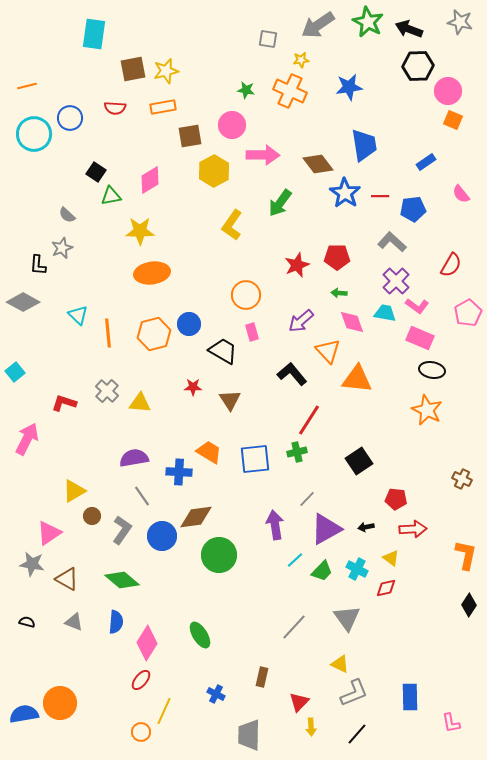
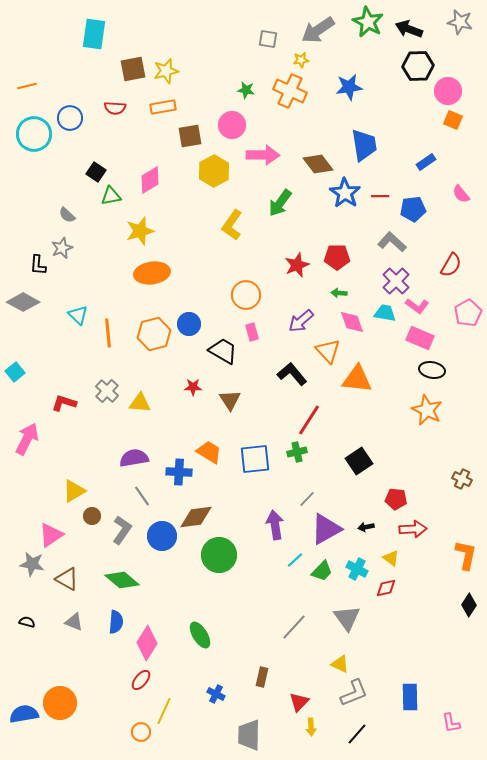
gray arrow at (318, 25): moved 5 px down
yellow star at (140, 231): rotated 16 degrees counterclockwise
pink triangle at (49, 533): moved 2 px right, 2 px down
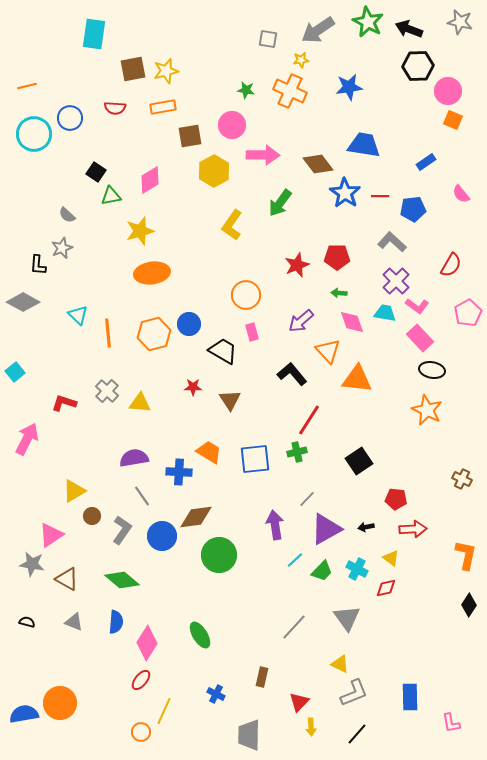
blue trapezoid at (364, 145): rotated 72 degrees counterclockwise
pink rectangle at (420, 338): rotated 24 degrees clockwise
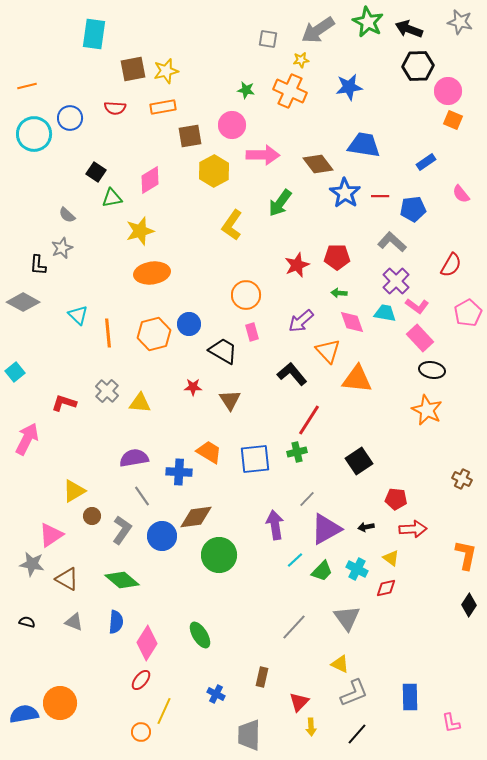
green triangle at (111, 196): moved 1 px right, 2 px down
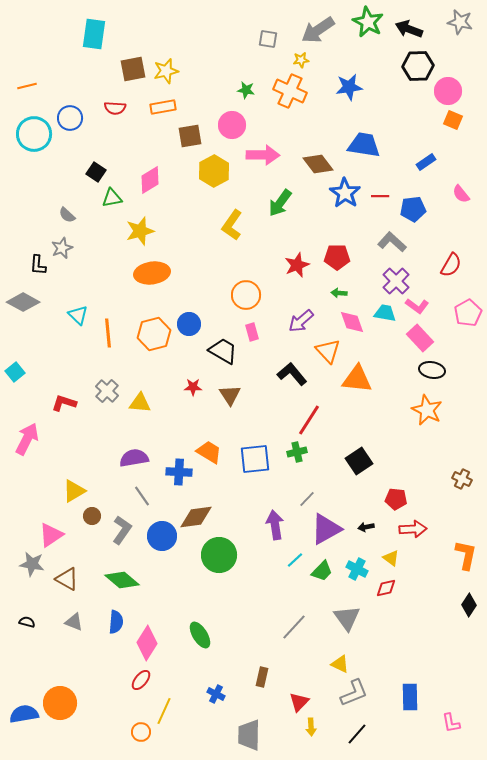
brown triangle at (230, 400): moved 5 px up
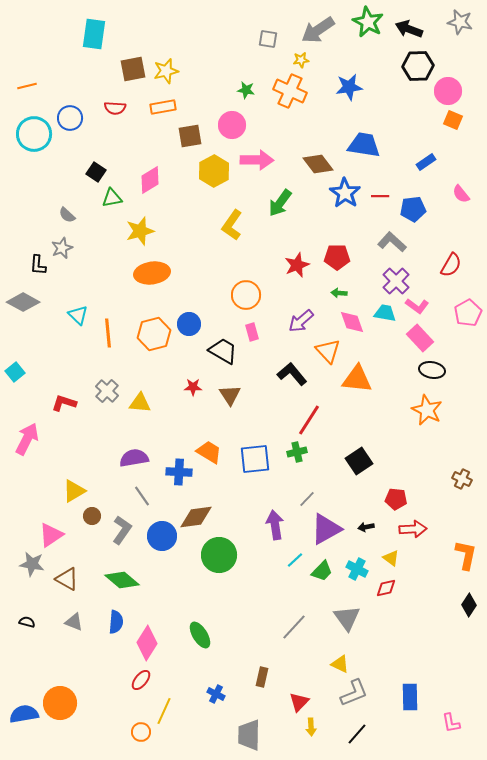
pink arrow at (263, 155): moved 6 px left, 5 px down
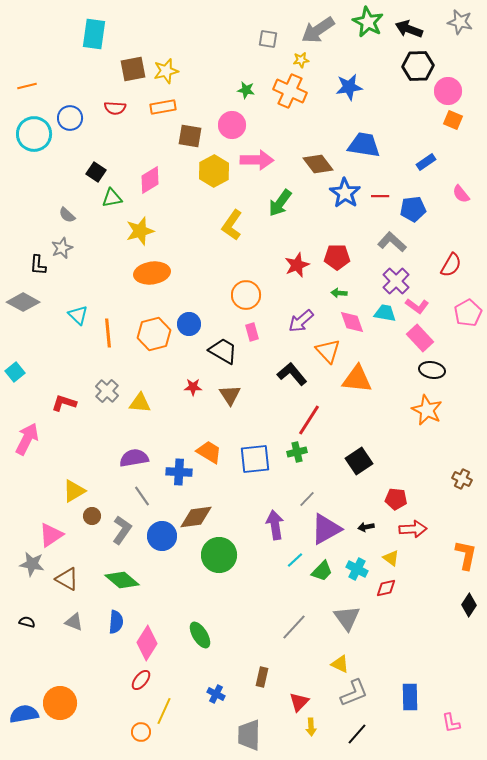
brown square at (190, 136): rotated 20 degrees clockwise
